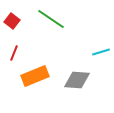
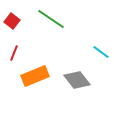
cyan line: rotated 54 degrees clockwise
gray diamond: rotated 48 degrees clockwise
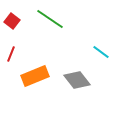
green line: moved 1 px left
red line: moved 3 px left, 1 px down
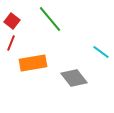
green line: rotated 16 degrees clockwise
red line: moved 11 px up
orange rectangle: moved 2 px left, 13 px up; rotated 12 degrees clockwise
gray diamond: moved 3 px left, 2 px up
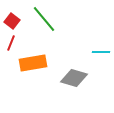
green line: moved 6 px left
cyan line: rotated 36 degrees counterclockwise
gray diamond: rotated 36 degrees counterclockwise
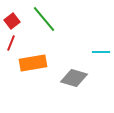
red square: rotated 14 degrees clockwise
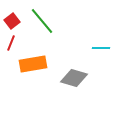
green line: moved 2 px left, 2 px down
cyan line: moved 4 px up
orange rectangle: moved 1 px down
